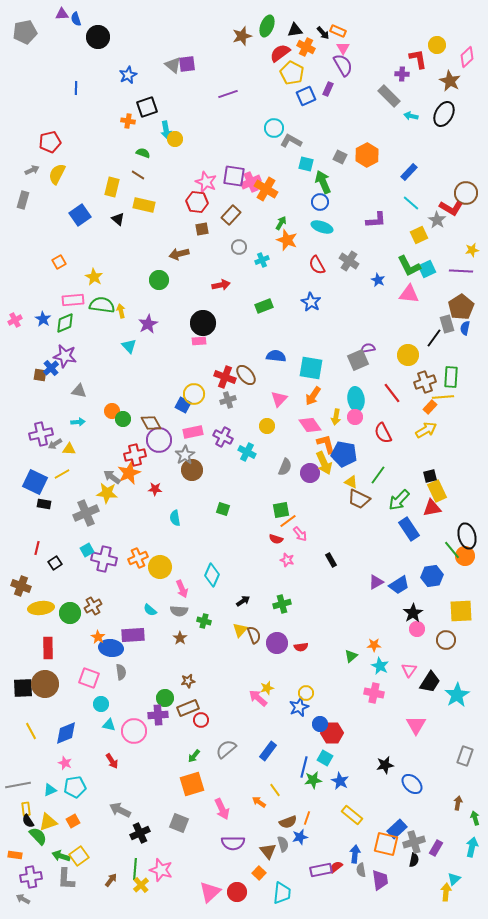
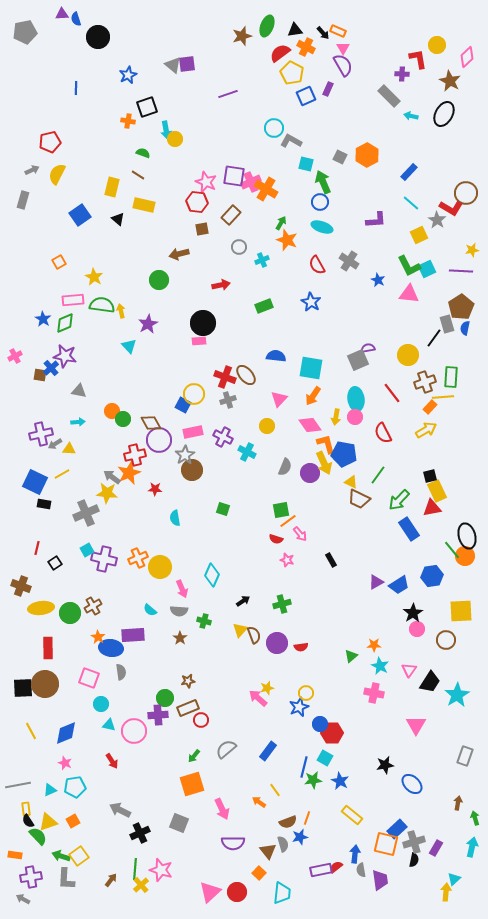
pink cross at (15, 320): moved 36 px down
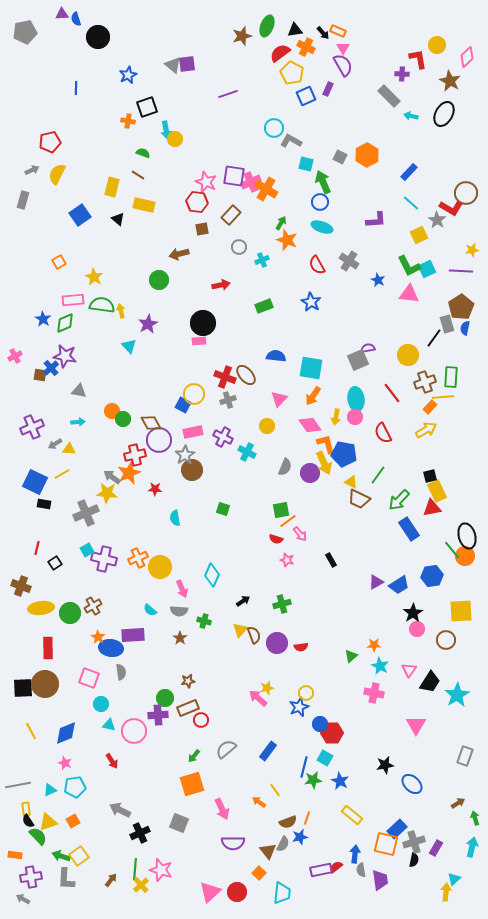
purple cross at (41, 434): moved 9 px left, 7 px up; rotated 10 degrees counterclockwise
brown arrow at (458, 803): rotated 48 degrees clockwise
gray semicircle at (283, 844): rotated 42 degrees clockwise
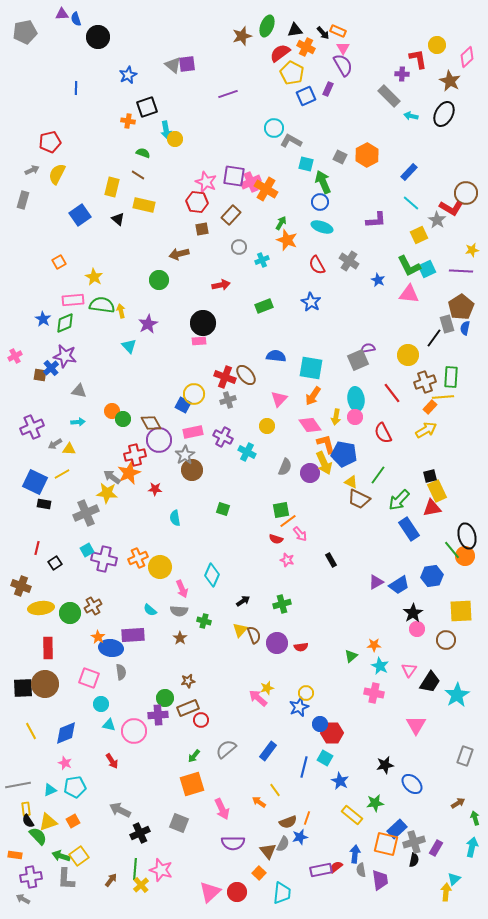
green star at (313, 780): moved 62 px right, 23 px down
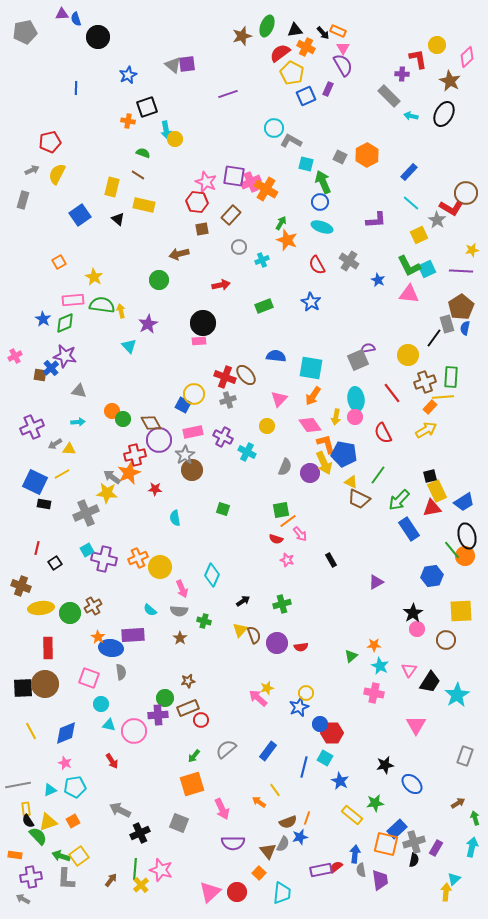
blue trapezoid at (399, 585): moved 65 px right, 83 px up
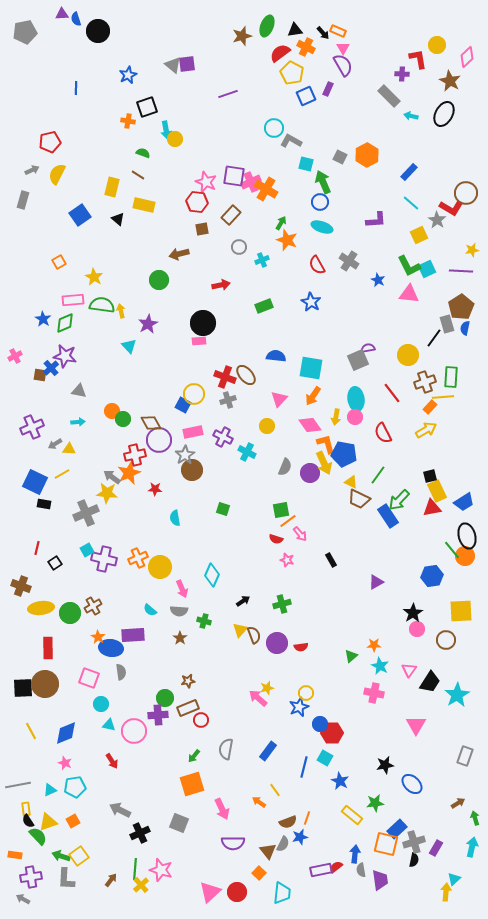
black circle at (98, 37): moved 6 px up
blue rectangle at (409, 529): moved 21 px left, 13 px up
gray semicircle at (226, 749): rotated 40 degrees counterclockwise
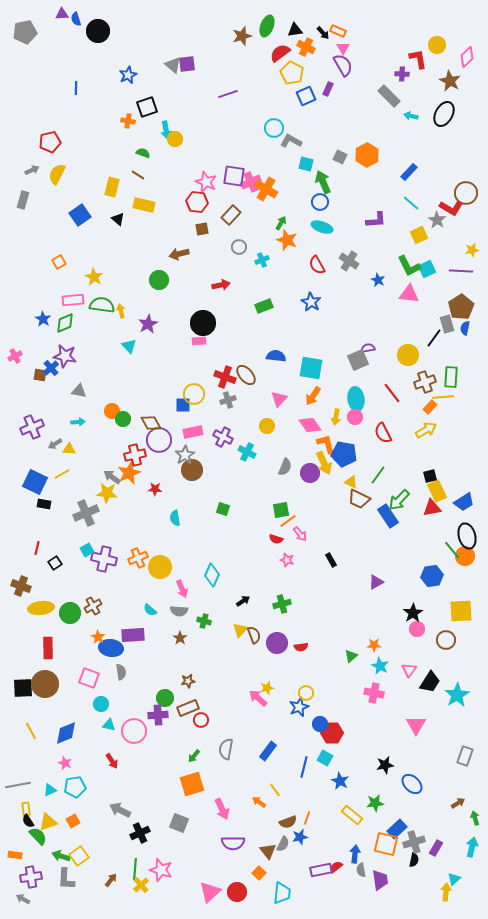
blue square at (183, 405): rotated 28 degrees counterclockwise
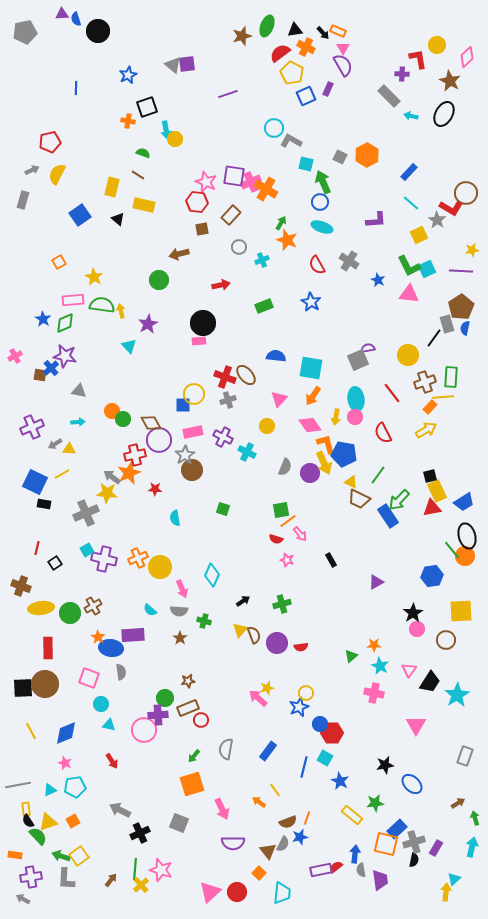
pink circle at (134, 731): moved 10 px right, 1 px up
